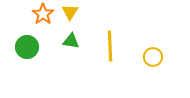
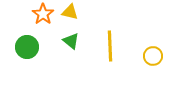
yellow triangle: rotated 48 degrees counterclockwise
green triangle: rotated 30 degrees clockwise
yellow circle: moved 1 px up
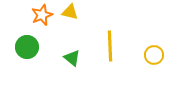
orange star: moved 1 px left, 1 px down; rotated 15 degrees clockwise
green triangle: moved 1 px right, 17 px down
yellow circle: moved 1 px right, 1 px up
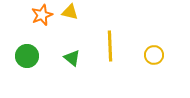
green circle: moved 9 px down
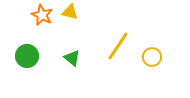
orange star: rotated 25 degrees counterclockwise
yellow line: moved 8 px right; rotated 36 degrees clockwise
yellow circle: moved 2 px left, 2 px down
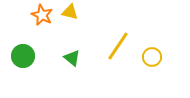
green circle: moved 4 px left
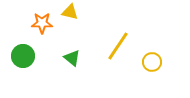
orange star: moved 8 px down; rotated 25 degrees counterclockwise
yellow circle: moved 5 px down
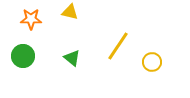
orange star: moved 11 px left, 4 px up
